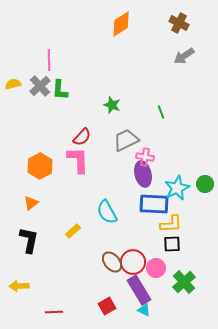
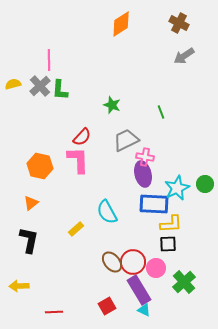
orange hexagon: rotated 20 degrees counterclockwise
yellow rectangle: moved 3 px right, 2 px up
black square: moved 4 px left
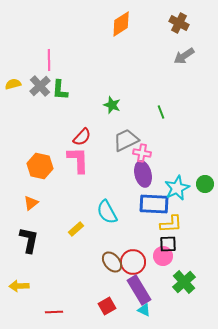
pink cross: moved 3 px left, 4 px up
pink circle: moved 7 px right, 12 px up
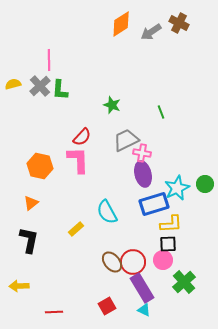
gray arrow: moved 33 px left, 24 px up
blue rectangle: rotated 20 degrees counterclockwise
pink circle: moved 4 px down
purple rectangle: moved 3 px right, 2 px up
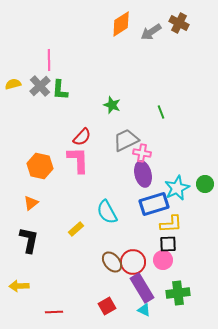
green cross: moved 6 px left, 11 px down; rotated 35 degrees clockwise
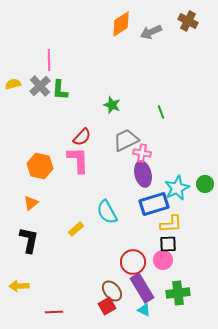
brown cross: moved 9 px right, 2 px up
gray arrow: rotated 10 degrees clockwise
brown ellipse: moved 29 px down
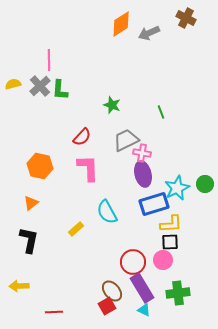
brown cross: moved 2 px left, 3 px up
gray arrow: moved 2 px left, 1 px down
pink L-shape: moved 10 px right, 8 px down
black square: moved 2 px right, 2 px up
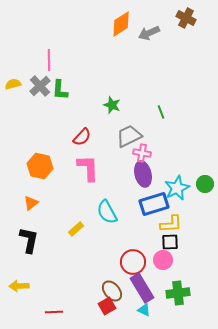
gray trapezoid: moved 3 px right, 4 px up
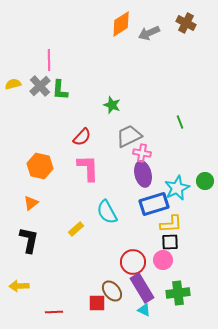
brown cross: moved 5 px down
green line: moved 19 px right, 10 px down
green circle: moved 3 px up
red square: moved 10 px left, 3 px up; rotated 30 degrees clockwise
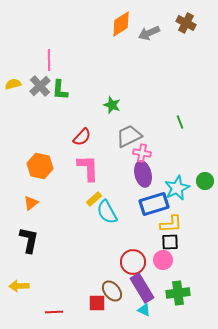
yellow rectangle: moved 18 px right, 30 px up
